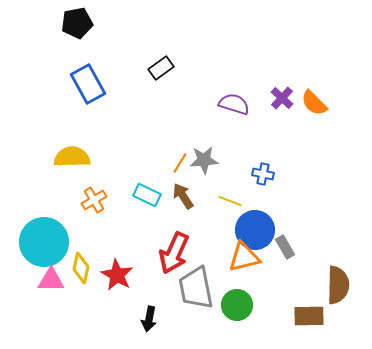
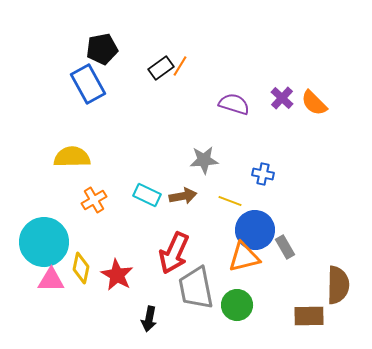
black pentagon: moved 25 px right, 26 px down
orange line: moved 97 px up
brown arrow: rotated 112 degrees clockwise
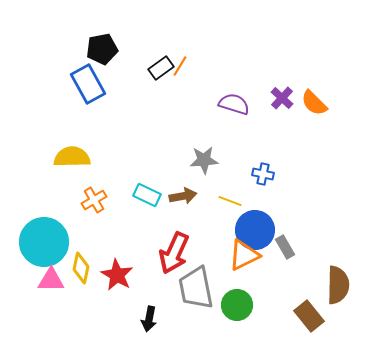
orange triangle: moved 2 px up; rotated 12 degrees counterclockwise
brown rectangle: rotated 52 degrees clockwise
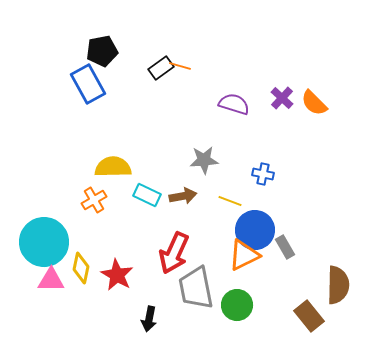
black pentagon: moved 2 px down
orange line: rotated 75 degrees clockwise
yellow semicircle: moved 41 px right, 10 px down
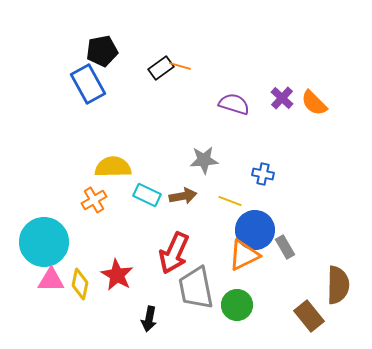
yellow diamond: moved 1 px left, 16 px down
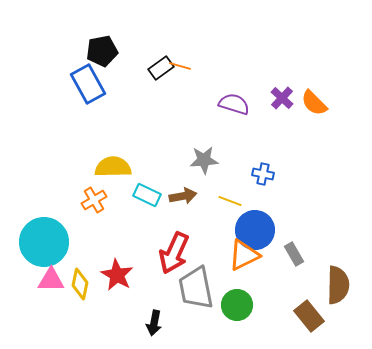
gray rectangle: moved 9 px right, 7 px down
black arrow: moved 5 px right, 4 px down
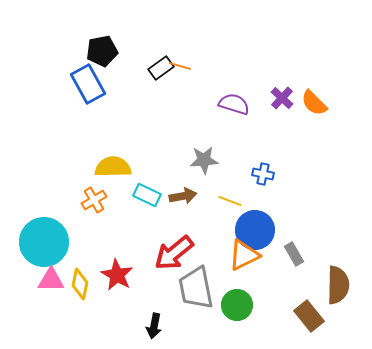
red arrow: rotated 27 degrees clockwise
black arrow: moved 3 px down
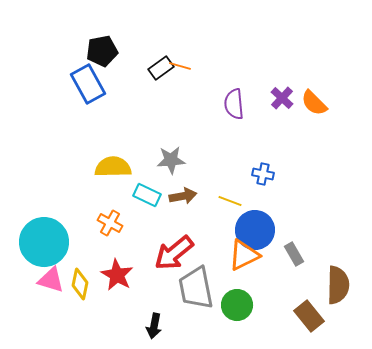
purple semicircle: rotated 112 degrees counterclockwise
gray star: moved 33 px left
orange cross: moved 16 px right, 23 px down; rotated 30 degrees counterclockwise
pink triangle: rotated 16 degrees clockwise
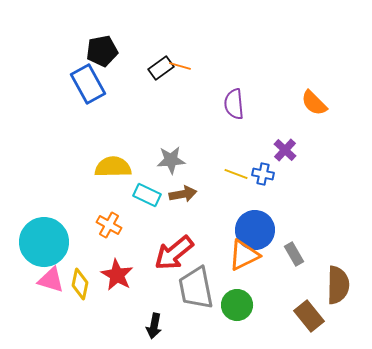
purple cross: moved 3 px right, 52 px down
brown arrow: moved 2 px up
yellow line: moved 6 px right, 27 px up
orange cross: moved 1 px left, 2 px down
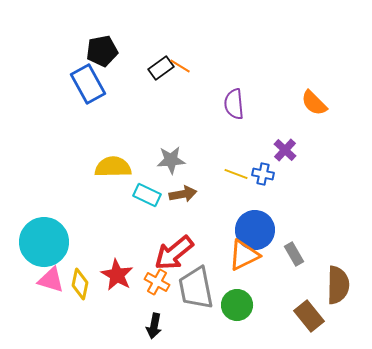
orange line: rotated 15 degrees clockwise
orange cross: moved 48 px right, 57 px down
